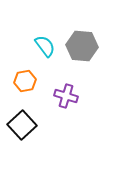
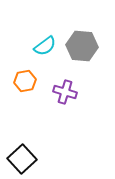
cyan semicircle: rotated 90 degrees clockwise
purple cross: moved 1 px left, 4 px up
black square: moved 34 px down
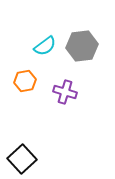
gray hexagon: rotated 12 degrees counterclockwise
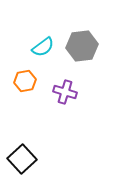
cyan semicircle: moved 2 px left, 1 px down
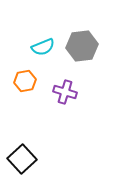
cyan semicircle: rotated 15 degrees clockwise
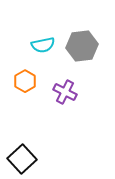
cyan semicircle: moved 2 px up; rotated 10 degrees clockwise
orange hexagon: rotated 20 degrees counterclockwise
purple cross: rotated 10 degrees clockwise
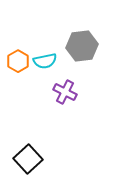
cyan semicircle: moved 2 px right, 16 px down
orange hexagon: moved 7 px left, 20 px up
black square: moved 6 px right
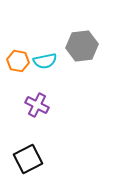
orange hexagon: rotated 20 degrees counterclockwise
purple cross: moved 28 px left, 13 px down
black square: rotated 16 degrees clockwise
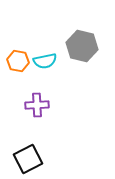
gray hexagon: rotated 20 degrees clockwise
purple cross: rotated 30 degrees counterclockwise
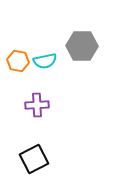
gray hexagon: rotated 12 degrees counterclockwise
black square: moved 6 px right
